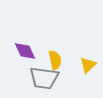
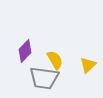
purple diamond: rotated 70 degrees clockwise
yellow semicircle: rotated 18 degrees counterclockwise
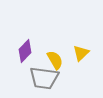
yellow triangle: moved 7 px left, 12 px up
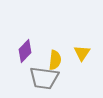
yellow triangle: moved 1 px right; rotated 12 degrees counterclockwise
yellow semicircle: rotated 36 degrees clockwise
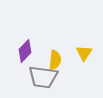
yellow triangle: moved 2 px right
gray trapezoid: moved 1 px left, 1 px up
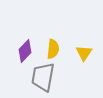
yellow semicircle: moved 2 px left, 11 px up
gray trapezoid: rotated 92 degrees clockwise
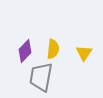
gray trapezoid: moved 2 px left
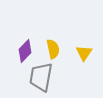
yellow semicircle: rotated 18 degrees counterclockwise
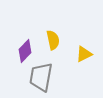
yellow semicircle: moved 9 px up
yellow triangle: moved 1 px down; rotated 30 degrees clockwise
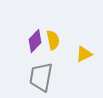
purple diamond: moved 10 px right, 10 px up
